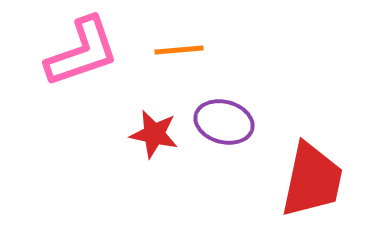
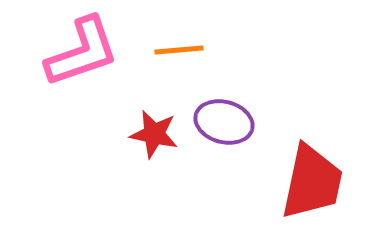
red trapezoid: moved 2 px down
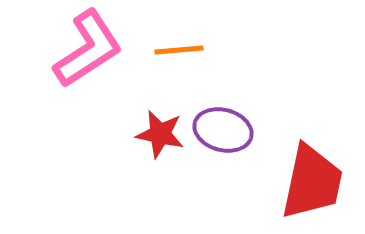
pink L-shape: moved 6 px right, 3 px up; rotated 14 degrees counterclockwise
purple ellipse: moved 1 px left, 8 px down
red star: moved 6 px right
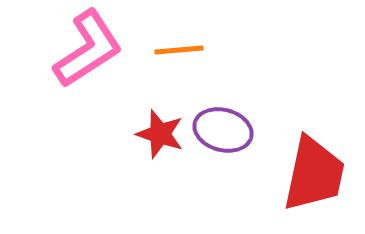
red star: rotated 6 degrees clockwise
red trapezoid: moved 2 px right, 8 px up
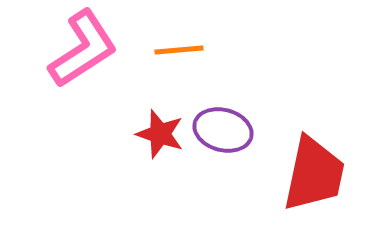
pink L-shape: moved 5 px left
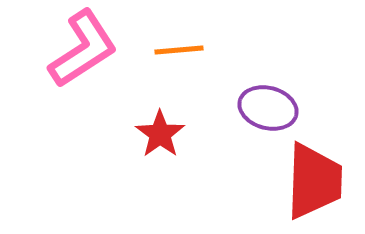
purple ellipse: moved 45 px right, 22 px up
red star: rotated 18 degrees clockwise
red trapezoid: moved 7 px down; rotated 10 degrees counterclockwise
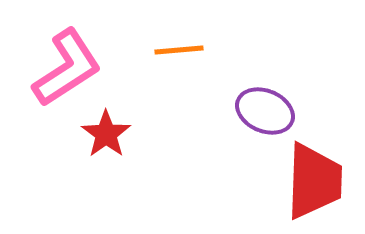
pink L-shape: moved 16 px left, 19 px down
purple ellipse: moved 3 px left, 3 px down; rotated 8 degrees clockwise
red star: moved 54 px left
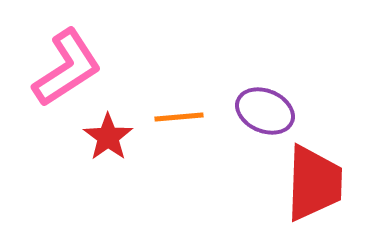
orange line: moved 67 px down
red star: moved 2 px right, 3 px down
red trapezoid: moved 2 px down
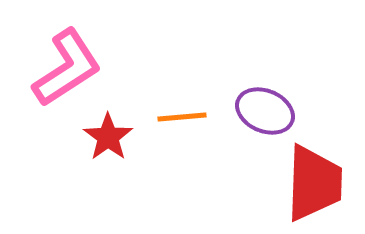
orange line: moved 3 px right
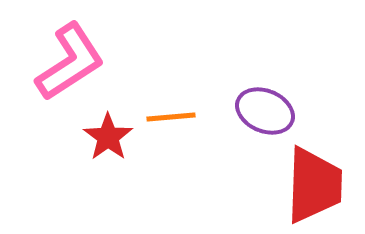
pink L-shape: moved 3 px right, 6 px up
orange line: moved 11 px left
red trapezoid: moved 2 px down
